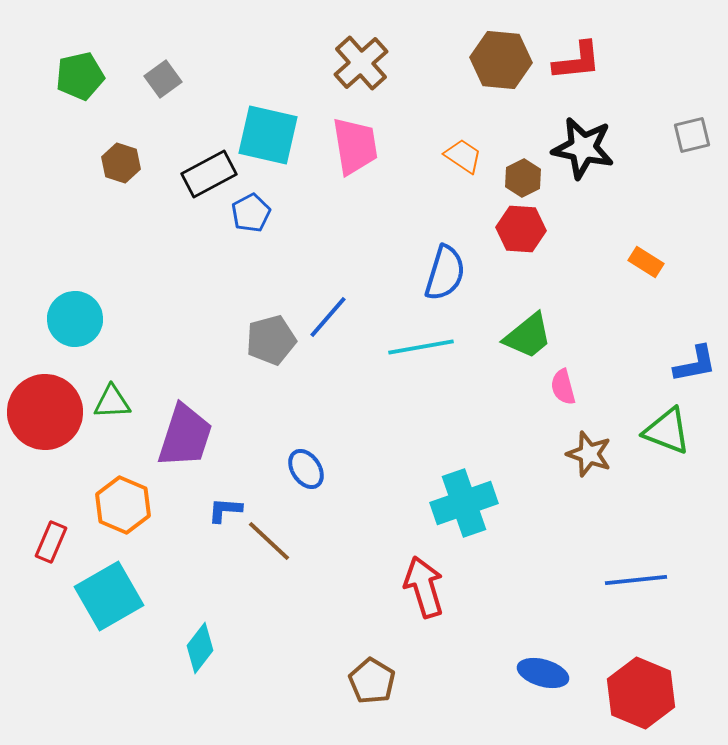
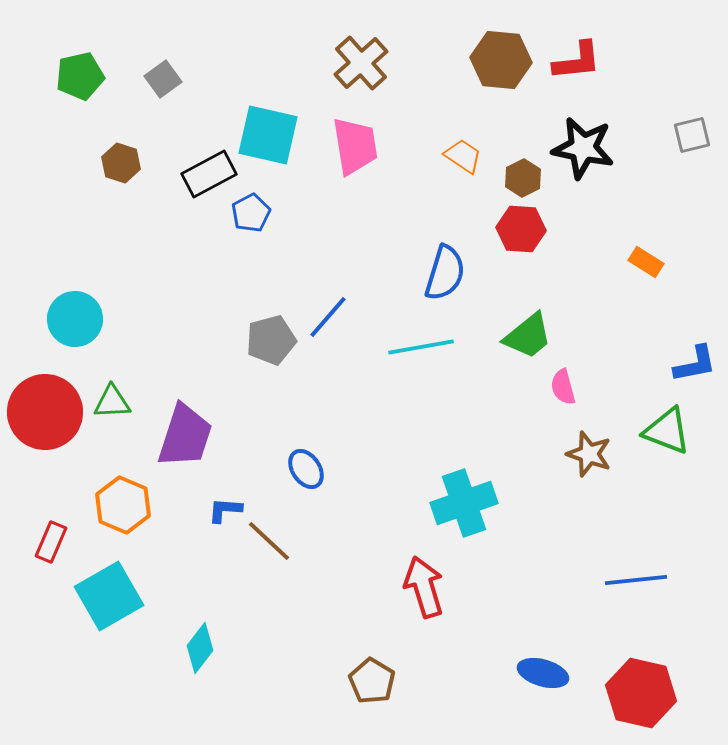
red hexagon at (641, 693): rotated 10 degrees counterclockwise
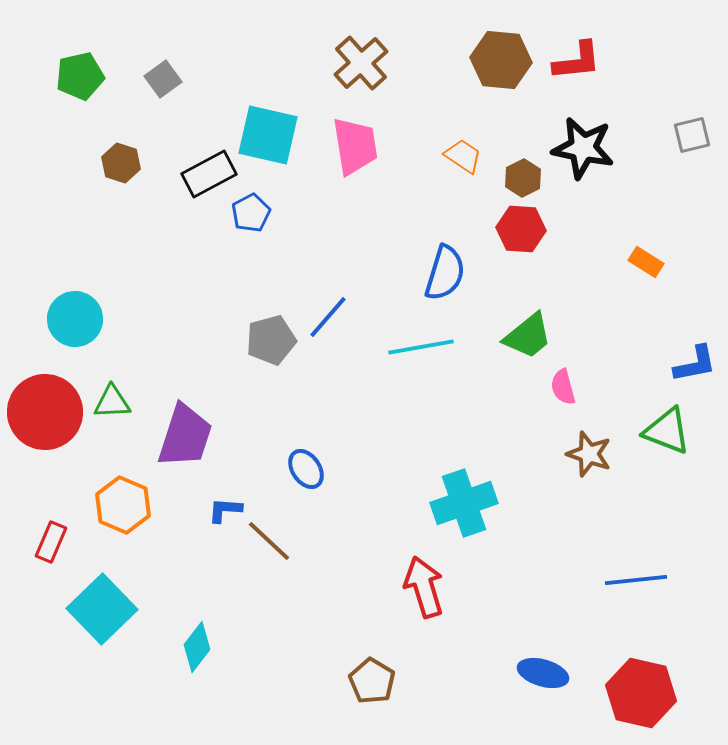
cyan square at (109, 596): moved 7 px left, 13 px down; rotated 14 degrees counterclockwise
cyan diamond at (200, 648): moved 3 px left, 1 px up
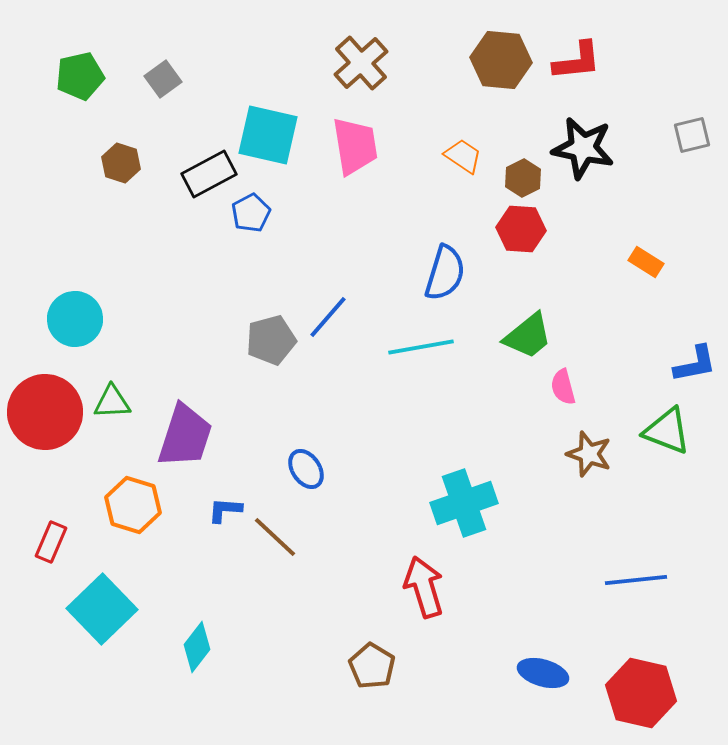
orange hexagon at (123, 505): moved 10 px right; rotated 6 degrees counterclockwise
brown line at (269, 541): moved 6 px right, 4 px up
brown pentagon at (372, 681): moved 15 px up
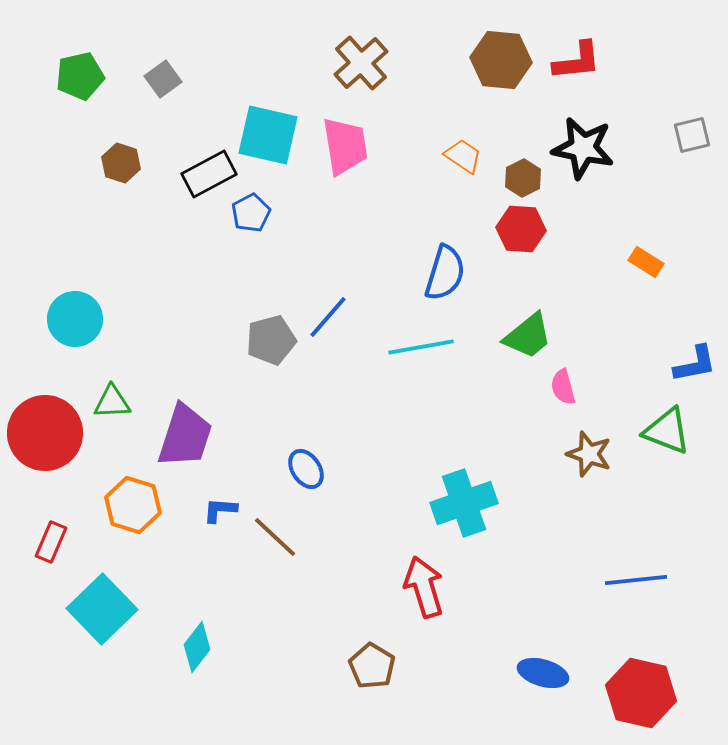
pink trapezoid at (355, 146): moved 10 px left
red circle at (45, 412): moved 21 px down
blue L-shape at (225, 510): moved 5 px left
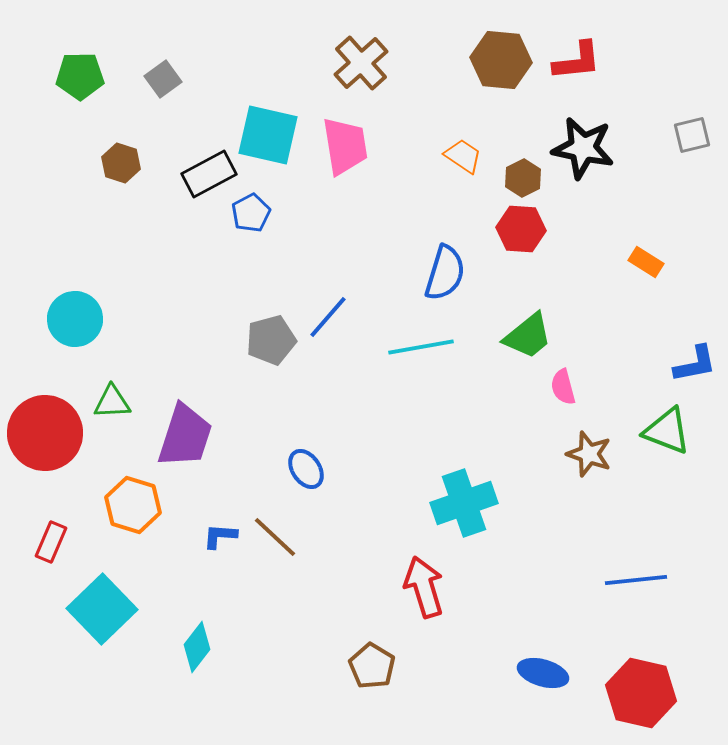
green pentagon at (80, 76): rotated 12 degrees clockwise
blue L-shape at (220, 510): moved 26 px down
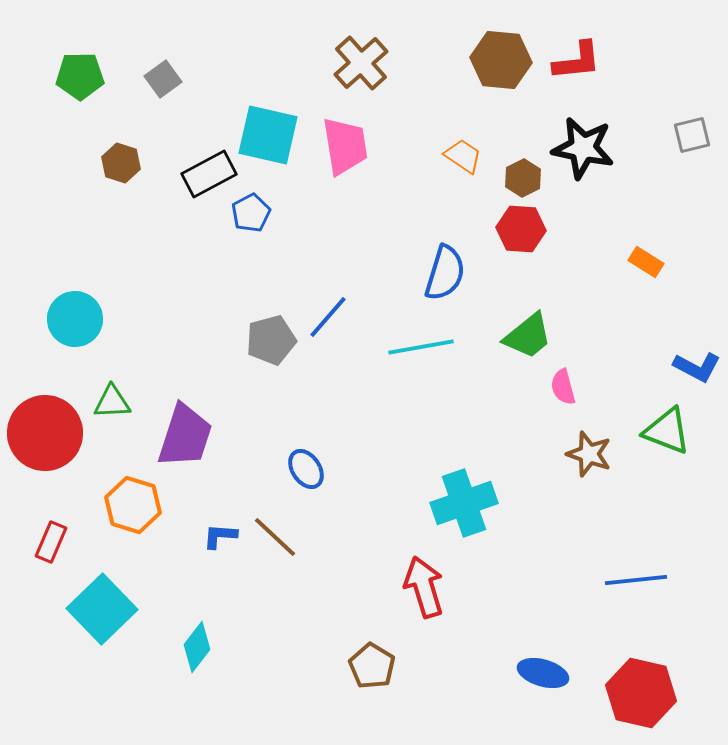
blue L-shape at (695, 364): moved 2 px right, 3 px down; rotated 39 degrees clockwise
